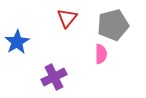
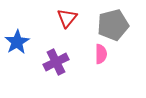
purple cross: moved 2 px right, 15 px up
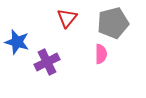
gray pentagon: moved 2 px up
blue star: rotated 25 degrees counterclockwise
purple cross: moved 9 px left
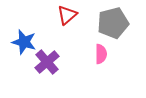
red triangle: moved 3 px up; rotated 10 degrees clockwise
blue star: moved 7 px right
purple cross: rotated 15 degrees counterclockwise
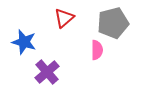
red triangle: moved 3 px left, 3 px down
pink semicircle: moved 4 px left, 4 px up
purple cross: moved 10 px down
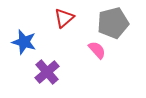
pink semicircle: rotated 42 degrees counterclockwise
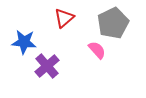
gray pentagon: rotated 12 degrees counterclockwise
blue star: rotated 10 degrees counterclockwise
purple cross: moved 6 px up
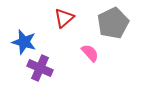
blue star: rotated 10 degrees clockwise
pink semicircle: moved 7 px left, 3 px down
purple cross: moved 7 px left, 2 px down; rotated 25 degrees counterclockwise
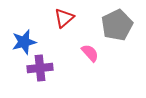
gray pentagon: moved 4 px right, 2 px down
blue star: rotated 30 degrees counterclockwise
purple cross: rotated 30 degrees counterclockwise
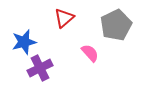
gray pentagon: moved 1 px left
purple cross: rotated 20 degrees counterclockwise
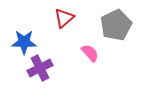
blue star: rotated 15 degrees clockwise
